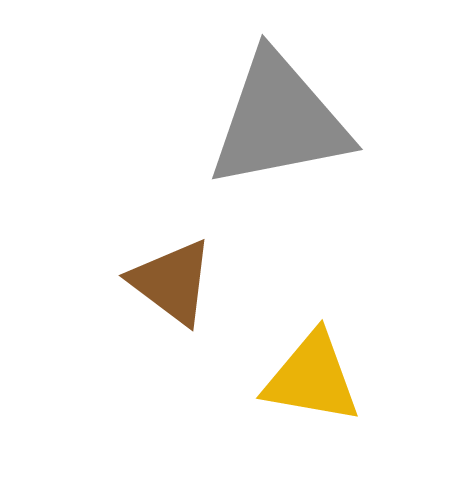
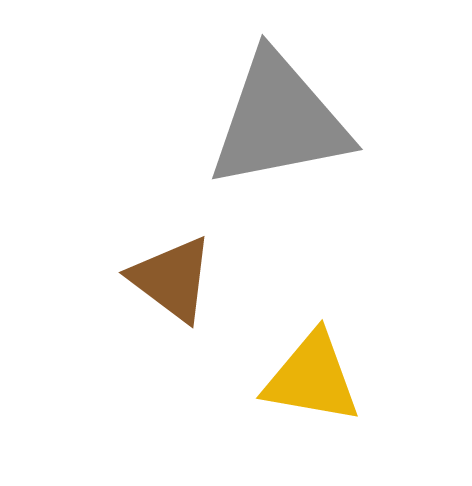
brown triangle: moved 3 px up
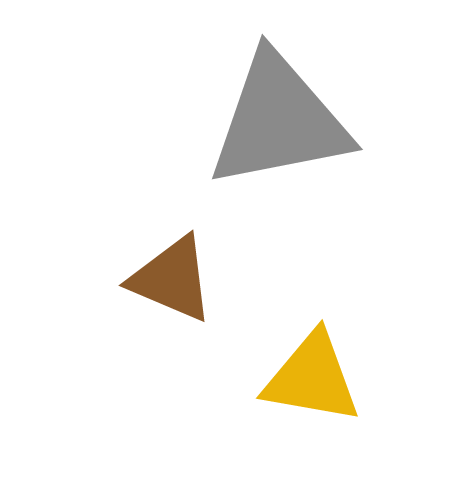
brown triangle: rotated 14 degrees counterclockwise
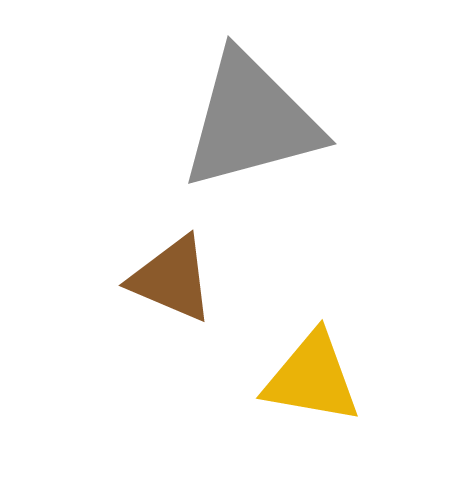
gray triangle: moved 28 px left; rotated 4 degrees counterclockwise
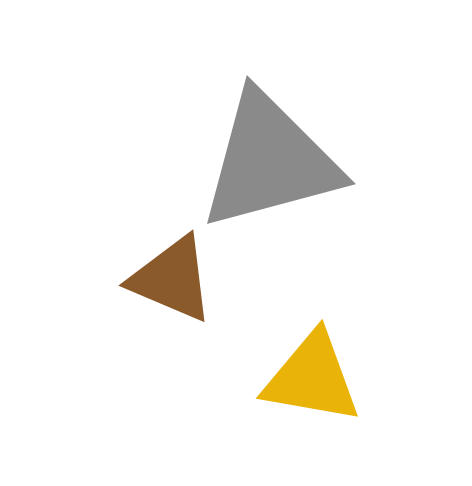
gray triangle: moved 19 px right, 40 px down
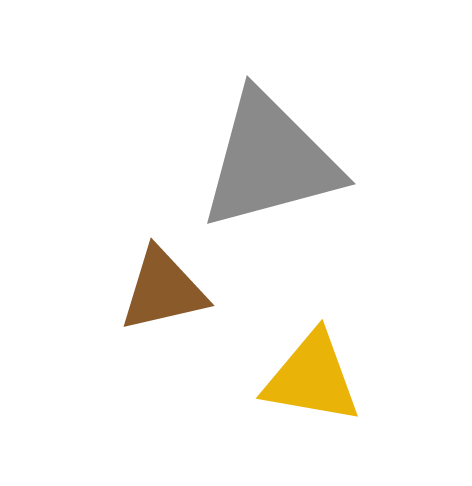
brown triangle: moved 9 px left, 11 px down; rotated 36 degrees counterclockwise
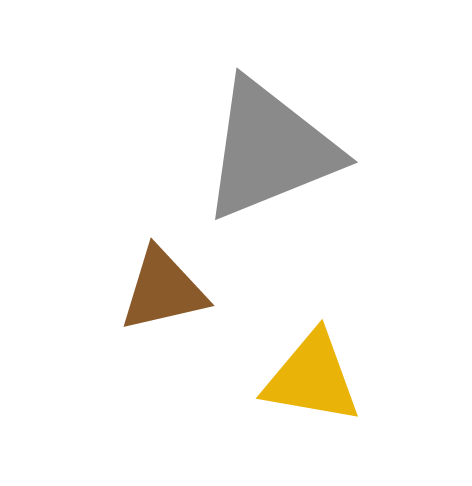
gray triangle: moved 11 px up; rotated 7 degrees counterclockwise
